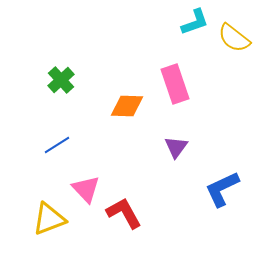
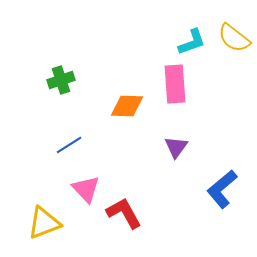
cyan L-shape: moved 3 px left, 20 px down
green cross: rotated 24 degrees clockwise
pink rectangle: rotated 15 degrees clockwise
blue line: moved 12 px right
blue L-shape: rotated 15 degrees counterclockwise
yellow triangle: moved 5 px left, 4 px down
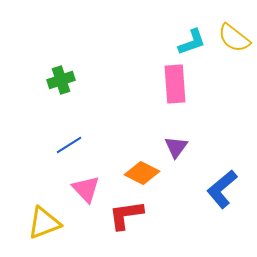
orange diamond: moved 15 px right, 67 px down; rotated 24 degrees clockwise
red L-shape: moved 2 px right, 2 px down; rotated 69 degrees counterclockwise
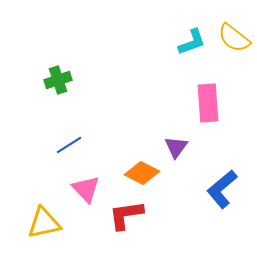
green cross: moved 3 px left
pink rectangle: moved 33 px right, 19 px down
yellow triangle: rotated 9 degrees clockwise
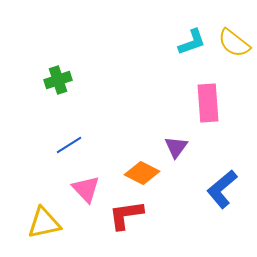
yellow semicircle: moved 5 px down
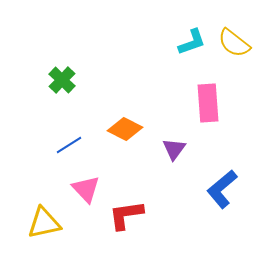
green cross: moved 4 px right; rotated 28 degrees counterclockwise
purple triangle: moved 2 px left, 2 px down
orange diamond: moved 17 px left, 44 px up
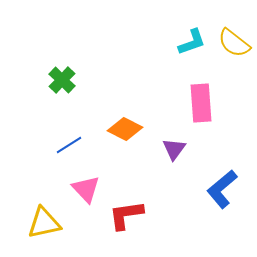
pink rectangle: moved 7 px left
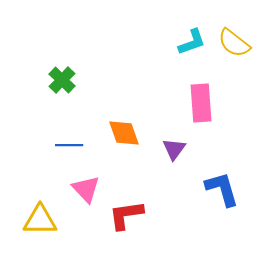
orange diamond: moved 1 px left, 4 px down; rotated 44 degrees clockwise
blue line: rotated 32 degrees clockwise
blue L-shape: rotated 114 degrees clockwise
yellow triangle: moved 4 px left, 3 px up; rotated 12 degrees clockwise
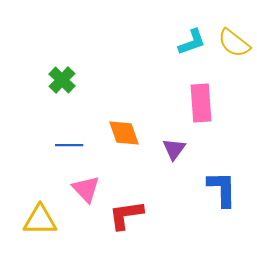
blue L-shape: rotated 15 degrees clockwise
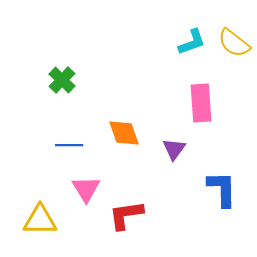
pink triangle: rotated 12 degrees clockwise
